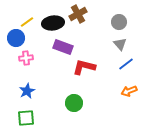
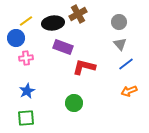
yellow line: moved 1 px left, 1 px up
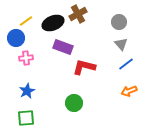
black ellipse: rotated 15 degrees counterclockwise
gray triangle: moved 1 px right
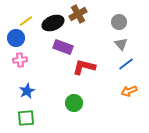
pink cross: moved 6 px left, 2 px down
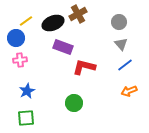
blue line: moved 1 px left, 1 px down
